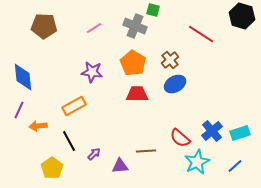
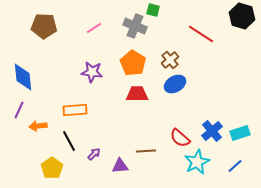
orange rectangle: moved 1 px right, 4 px down; rotated 25 degrees clockwise
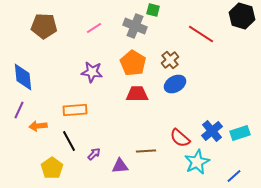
blue line: moved 1 px left, 10 px down
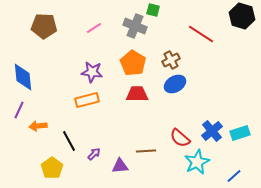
brown cross: moved 1 px right; rotated 12 degrees clockwise
orange rectangle: moved 12 px right, 10 px up; rotated 10 degrees counterclockwise
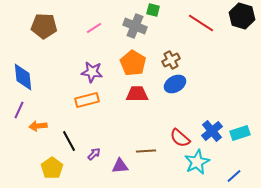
red line: moved 11 px up
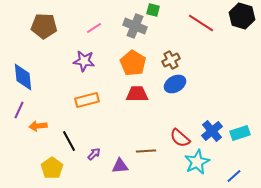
purple star: moved 8 px left, 11 px up
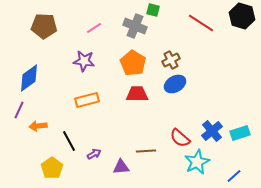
blue diamond: moved 6 px right, 1 px down; rotated 60 degrees clockwise
purple arrow: rotated 16 degrees clockwise
purple triangle: moved 1 px right, 1 px down
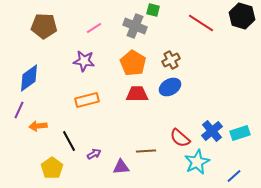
blue ellipse: moved 5 px left, 3 px down
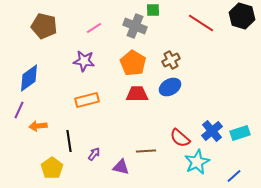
green square: rotated 16 degrees counterclockwise
brown pentagon: rotated 10 degrees clockwise
black line: rotated 20 degrees clockwise
purple arrow: rotated 24 degrees counterclockwise
purple triangle: rotated 18 degrees clockwise
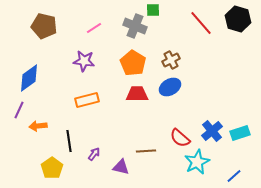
black hexagon: moved 4 px left, 3 px down
red line: rotated 16 degrees clockwise
